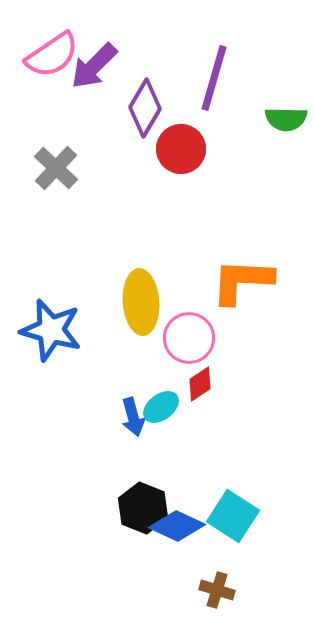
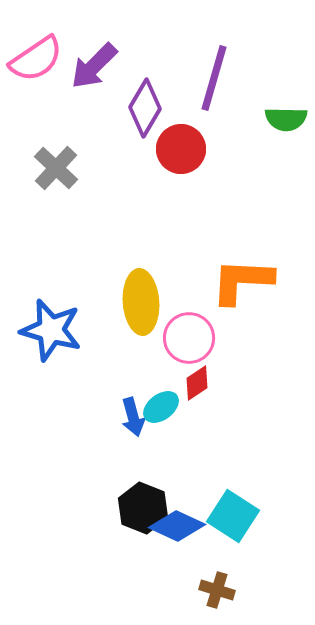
pink semicircle: moved 16 px left, 4 px down
red diamond: moved 3 px left, 1 px up
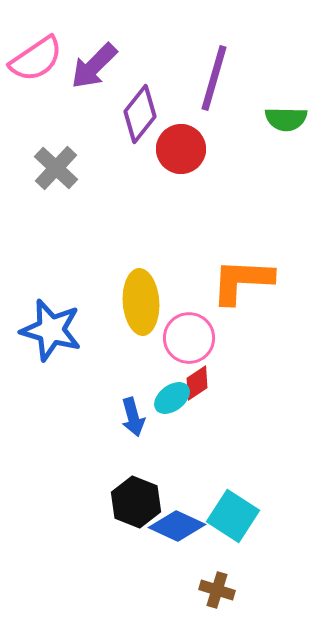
purple diamond: moved 5 px left, 6 px down; rotated 8 degrees clockwise
cyan ellipse: moved 11 px right, 9 px up
black hexagon: moved 7 px left, 6 px up
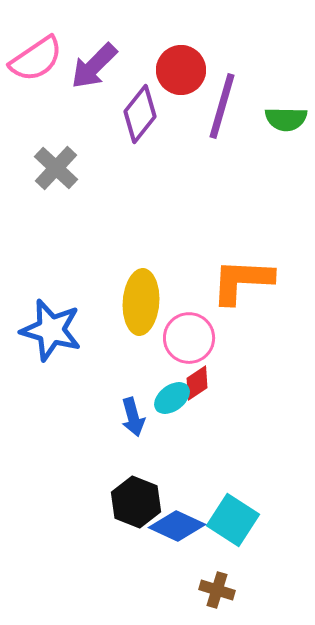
purple line: moved 8 px right, 28 px down
red circle: moved 79 px up
yellow ellipse: rotated 8 degrees clockwise
cyan square: moved 4 px down
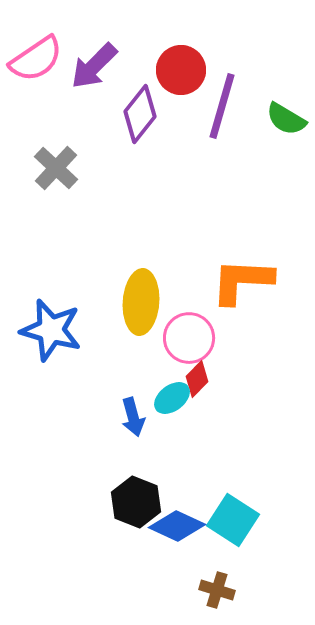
green semicircle: rotated 30 degrees clockwise
red diamond: moved 4 px up; rotated 12 degrees counterclockwise
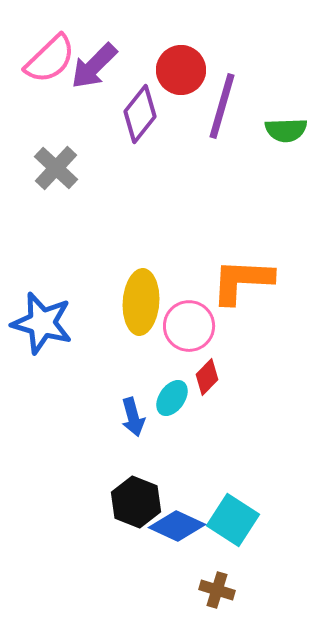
pink semicircle: moved 14 px right; rotated 10 degrees counterclockwise
green semicircle: moved 11 px down; rotated 33 degrees counterclockwise
blue star: moved 9 px left, 7 px up
pink circle: moved 12 px up
red diamond: moved 10 px right, 2 px up
cyan ellipse: rotated 18 degrees counterclockwise
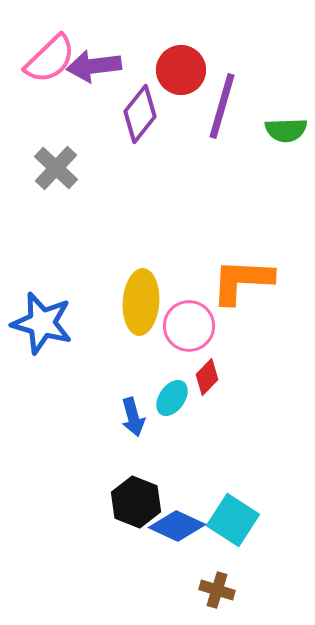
purple arrow: rotated 38 degrees clockwise
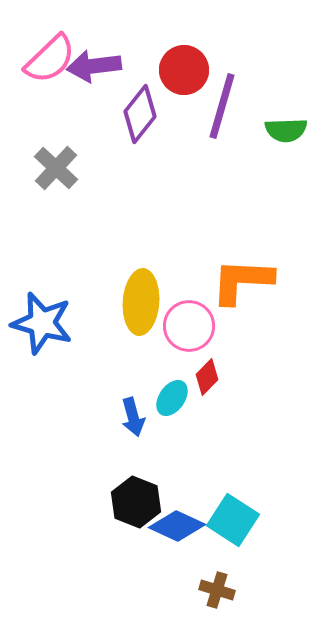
red circle: moved 3 px right
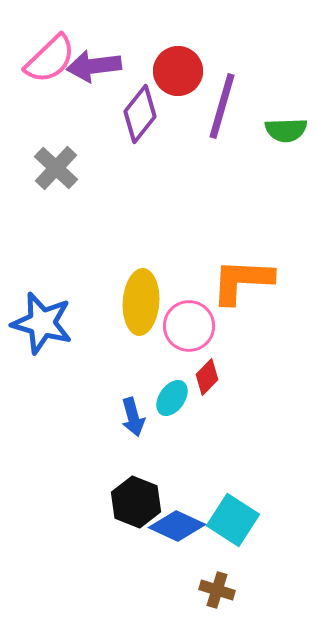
red circle: moved 6 px left, 1 px down
